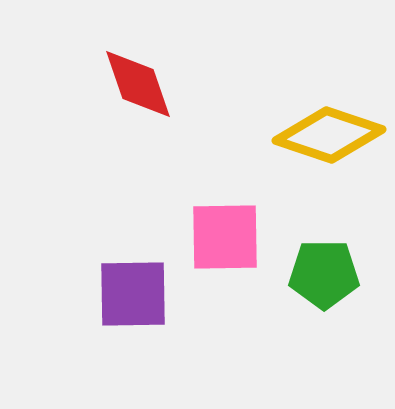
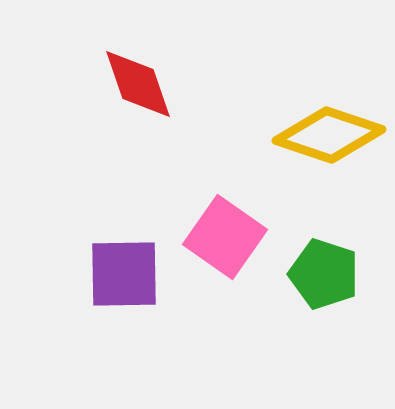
pink square: rotated 36 degrees clockwise
green pentagon: rotated 18 degrees clockwise
purple square: moved 9 px left, 20 px up
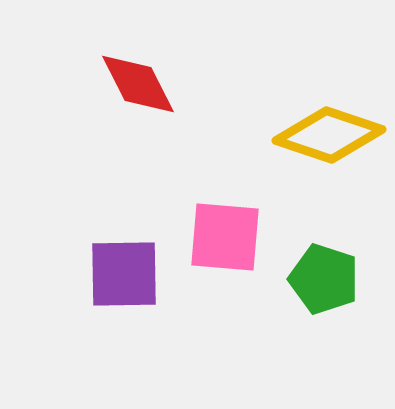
red diamond: rotated 8 degrees counterclockwise
pink square: rotated 30 degrees counterclockwise
green pentagon: moved 5 px down
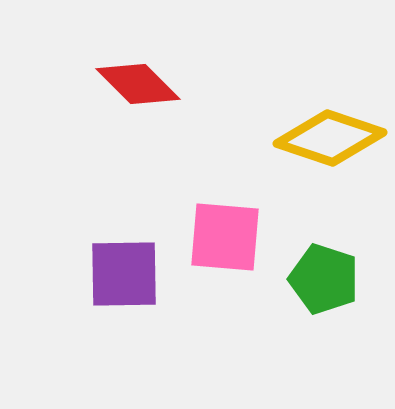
red diamond: rotated 18 degrees counterclockwise
yellow diamond: moved 1 px right, 3 px down
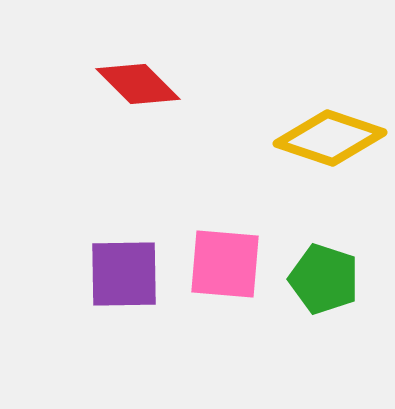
pink square: moved 27 px down
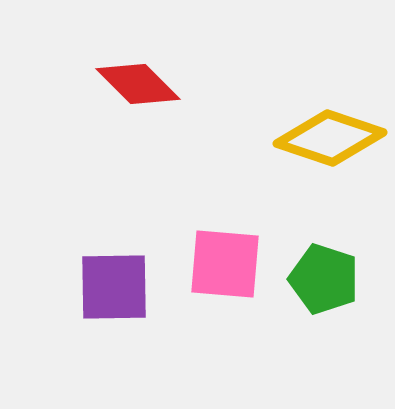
purple square: moved 10 px left, 13 px down
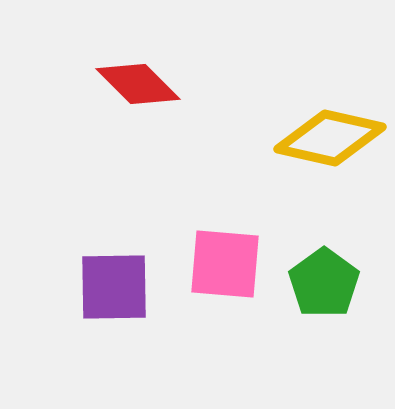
yellow diamond: rotated 6 degrees counterclockwise
green pentagon: moved 4 px down; rotated 18 degrees clockwise
